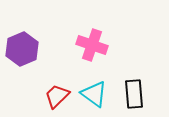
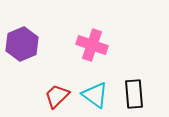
purple hexagon: moved 5 px up
cyan triangle: moved 1 px right, 1 px down
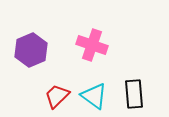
purple hexagon: moved 9 px right, 6 px down
cyan triangle: moved 1 px left, 1 px down
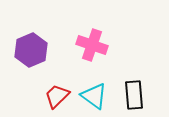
black rectangle: moved 1 px down
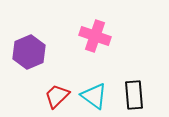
pink cross: moved 3 px right, 9 px up
purple hexagon: moved 2 px left, 2 px down
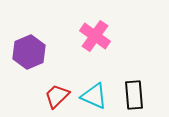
pink cross: rotated 16 degrees clockwise
cyan triangle: rotated 12 degrees counterclockwise
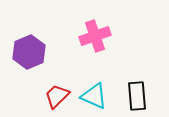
pink cross: rotated 36 degrees clockwise
black rectangle: moved 3 px right, 1 px down
